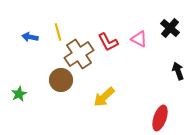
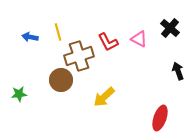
brown cross: moved 2 px down; rotated 16 degrees clockwise
green star: rotated 21 degrees clockwise
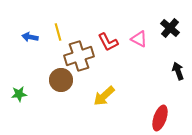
yellow arrow: moved 1 px up
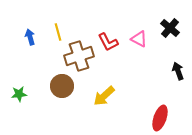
blue arrow: rotated 63 degrees clockwise
brown circle: moved 1 px right, 6 px down
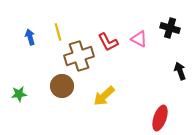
black cross: rotated 24 degrees counterclockwise
black arrow: moved 2 px right
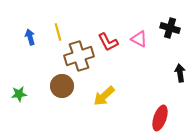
black arrow: moved 2 px down; rotated 12 degrees clockwise
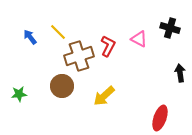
yellow line: rotated 30 degrees counterclockwise
blue arrow: rotated 21 degrees counterclockwise
red L-shape: moved 4 px down; rotated 125 degrees counterclockwise
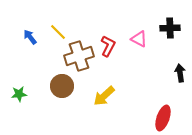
black cross: rotated 18 degrees counterclockwise
red ellipse: moved 3 px right
